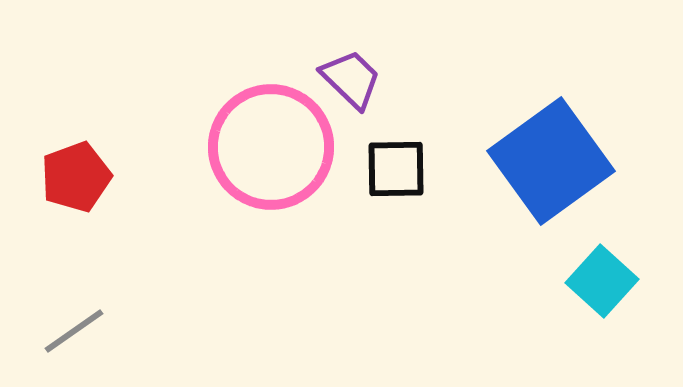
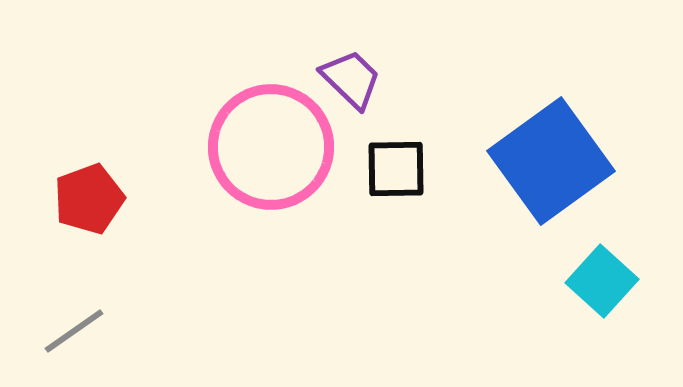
red pentagon: moved 13 px right, 22 px down
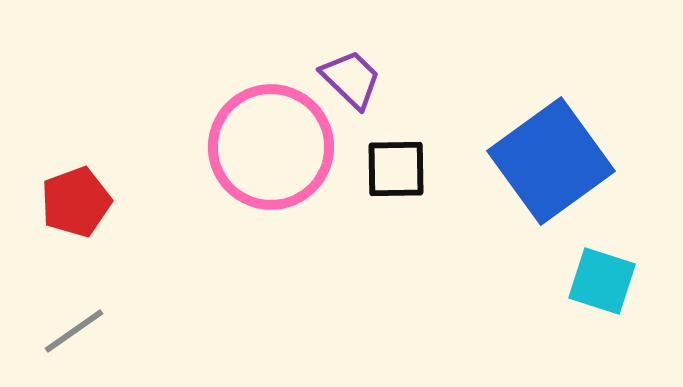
red pentagon: moved 13 px left, 3 px down
cyan square: rotated 24 degrees counterclockwise
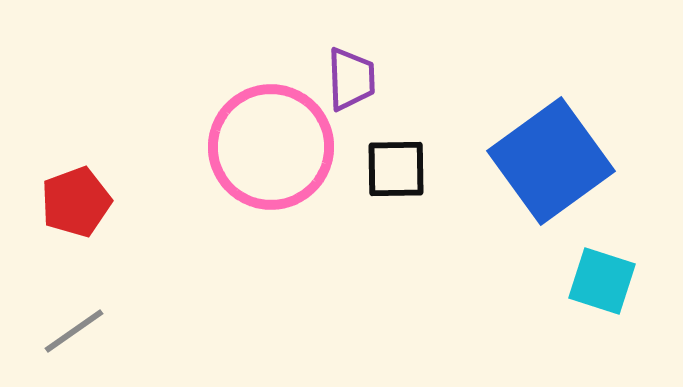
purple trapezoid: rotated 44 degrees clockwise
